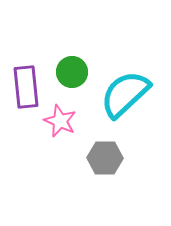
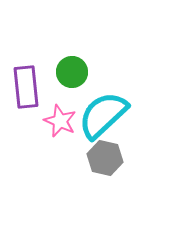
cyan semicircle: moved 22 px left, 21 px down
gray hexagon: rotated 12 degrees clockwise
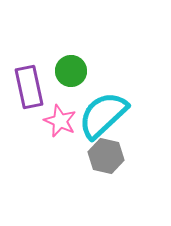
green circle: moved 1 px left, 1 px up
purple rectangle: moved 3 px right; rotated 6 degrees counterclockwise
gray hexagon: moved 1 px right, 2 px up
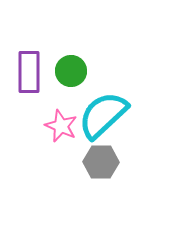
purple rectangle: moved 15 px up; rotated 12 degrees clockwise
pink star: moved 1 px right, 5 px down
gray hexagon: moved 5 px left, 6 px down; rotated 12 degrees counterclockwise
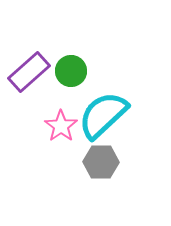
purple rectangle: rotated 48 degrees clockwise
pink star: rotated 12 degrees clockwise
